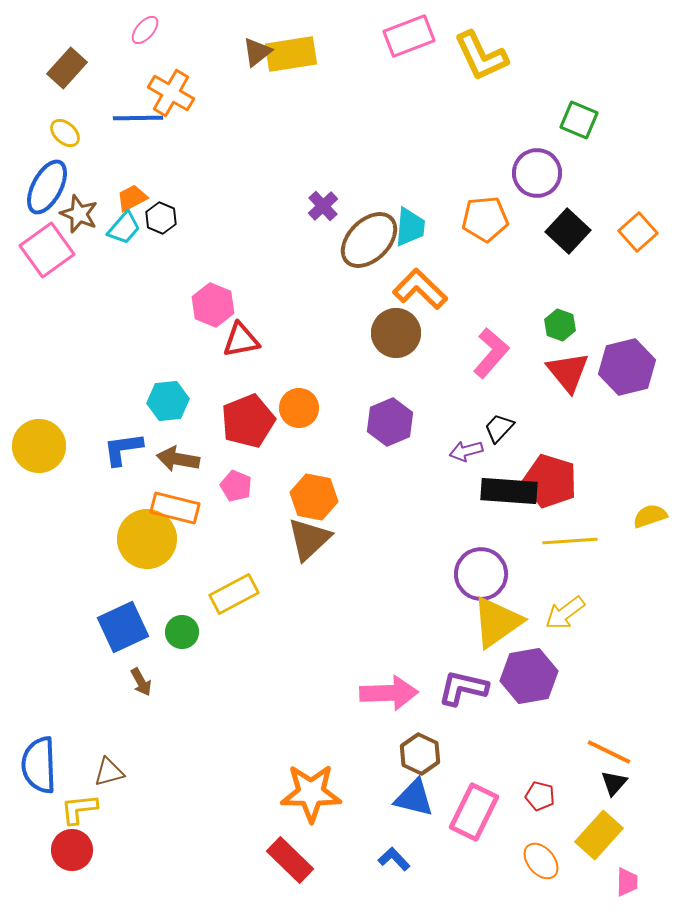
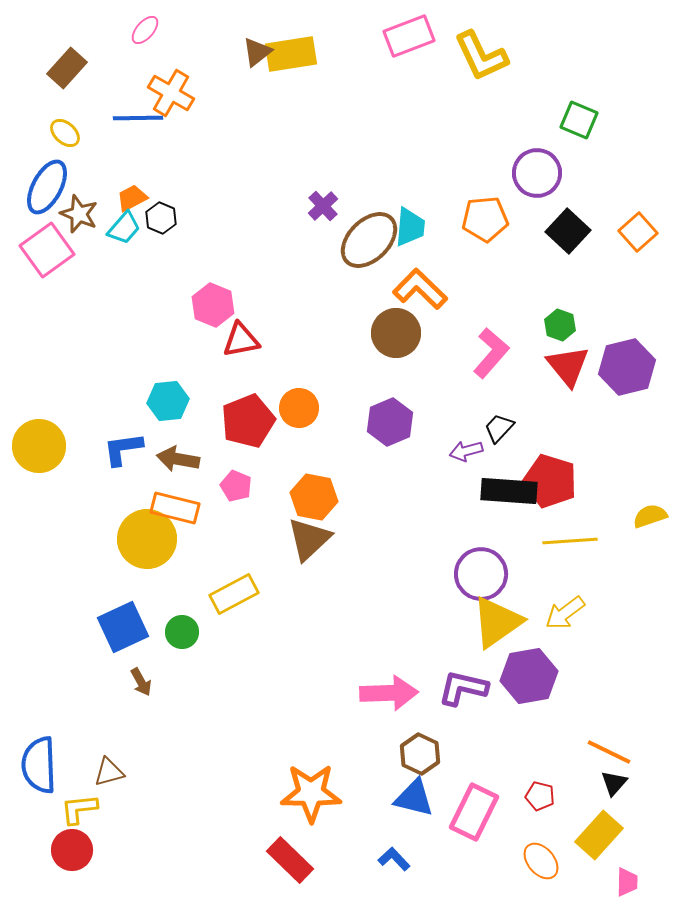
red triangle at (568, 372): moved 6 px up
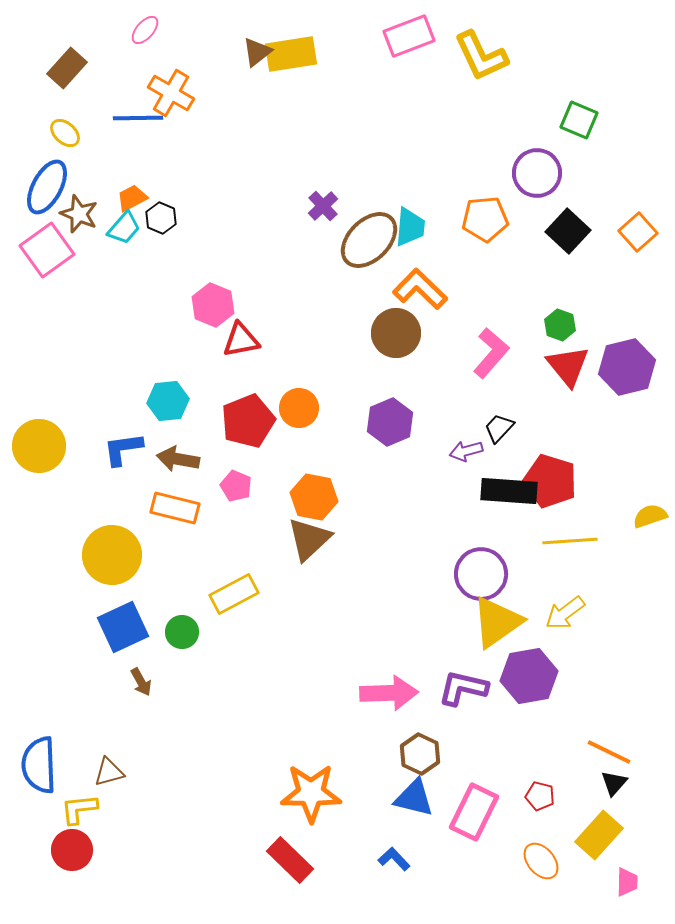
yellow circle at (147, 539): moved 35 px left, 16 px down
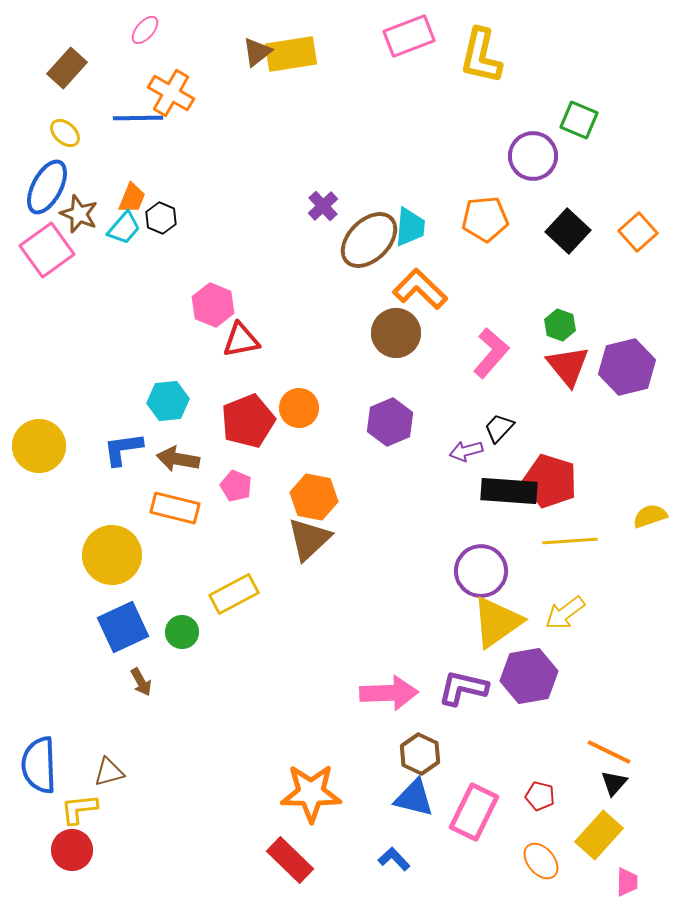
yellow L-shape at (481, 56): rotated 38 degrees clockwise
purple circle at (537, 173): moved 4 px left, 17 px up
orange trapezoid at (132, 198): rotated 140 degrees clockwise
purple circle at (481, 574): moved 3 px up
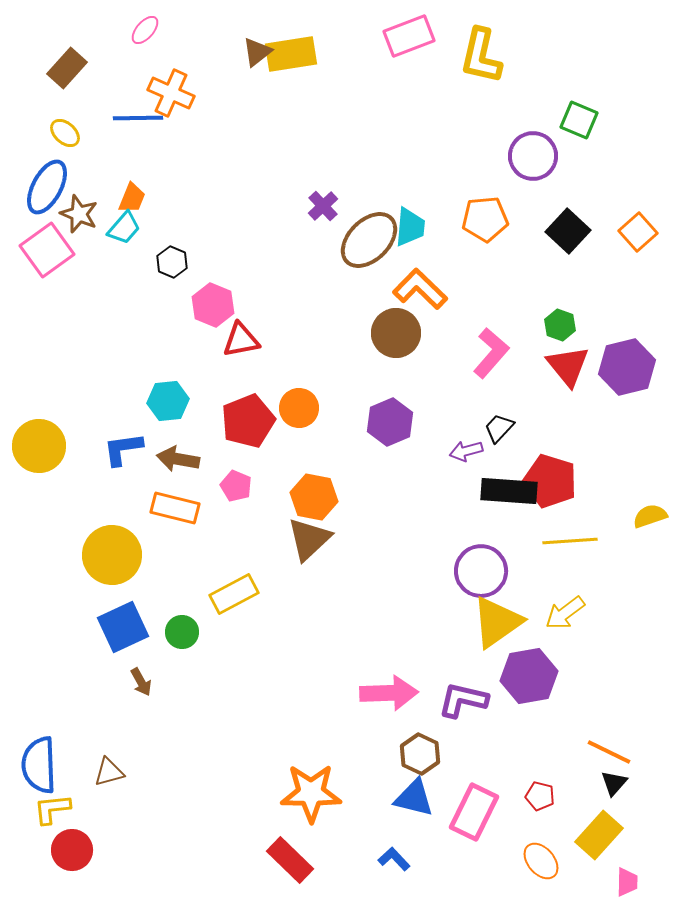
orange cross at (171, 93): rotated 6 degrees counterclockwise
black hexagon at (161, 218): moved 11 px right, 44 px down
purple L-shape at (463, 688): moved 12 px down
yellow L-shape at (79, 809): moved 27 px left
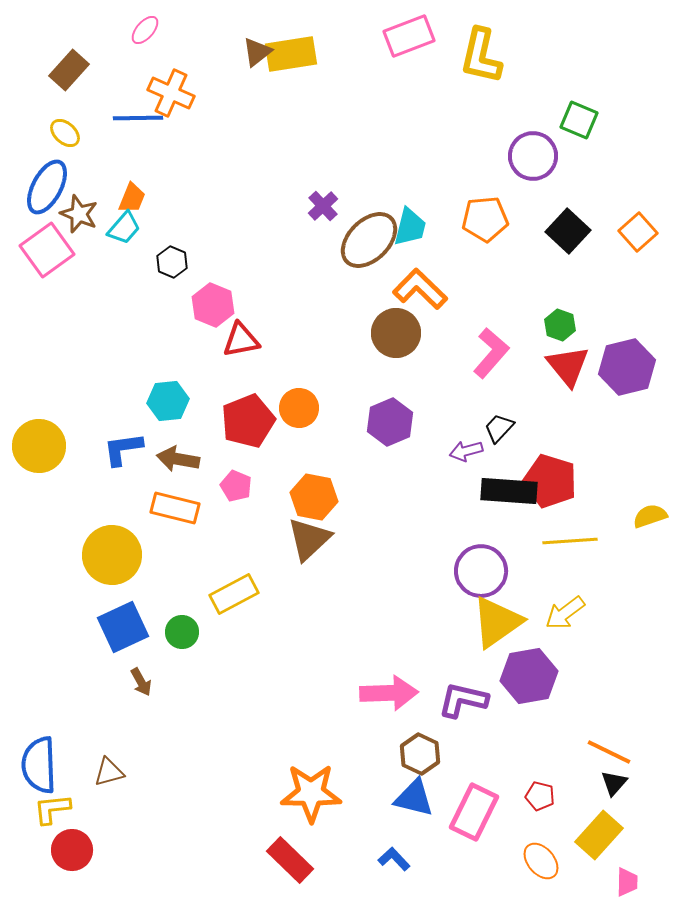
brown rectangle at (67, 68): moved 2 px right, 2 px down
cyan trapezoid at (410, 227): rotated 9 degrees clockwise
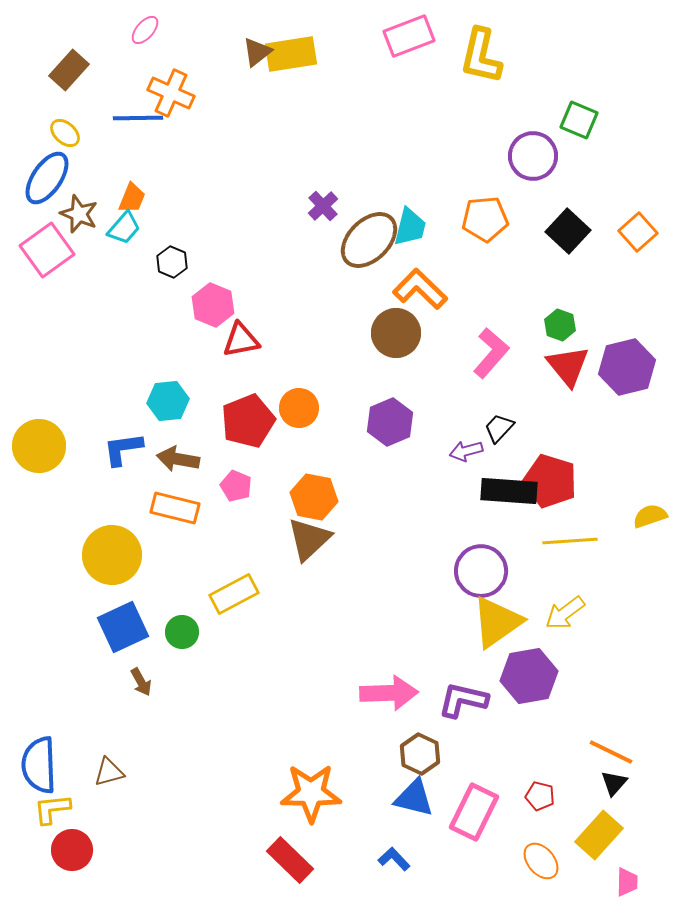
blue ellipse at (47, 187): moved 9 px up; rotated 6 degrees clockwise
orange line at (609, 752): moved 2 px right
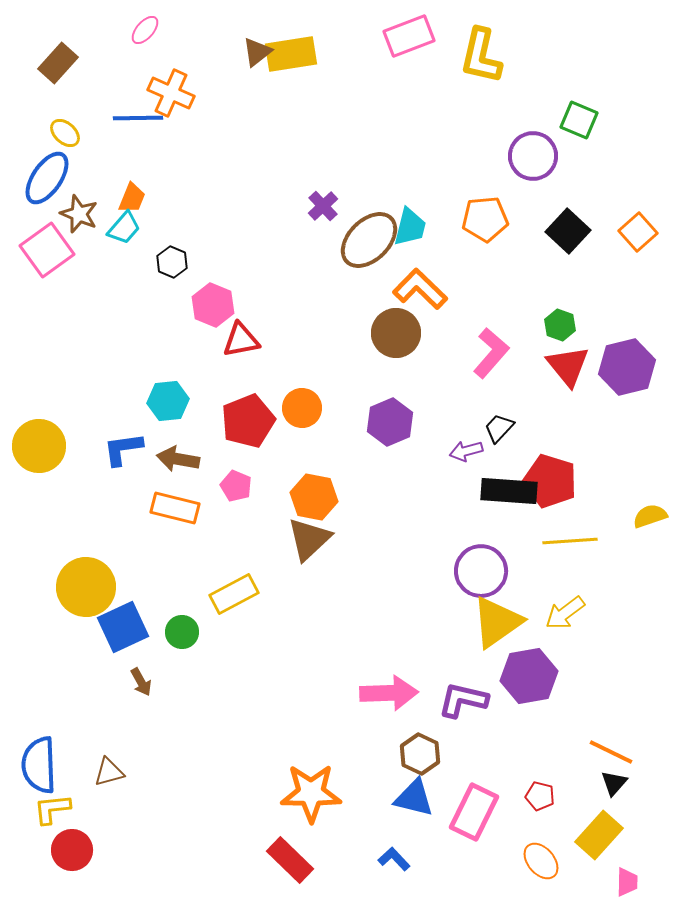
brown rectangle at (69, 70): moved 11 px left, 7 px up
orange circle at (299, 408): moved 3 px right
yellow circle at (112, 555): moved 26 px left, 32 px down
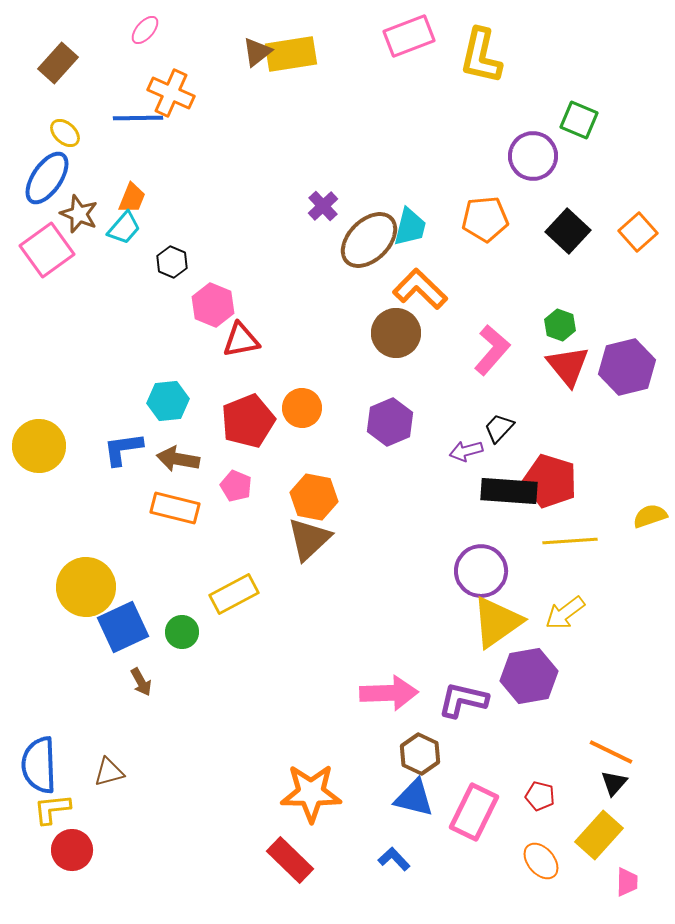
pink L-shape at (491, 353): moved 1 px right, 3 px up
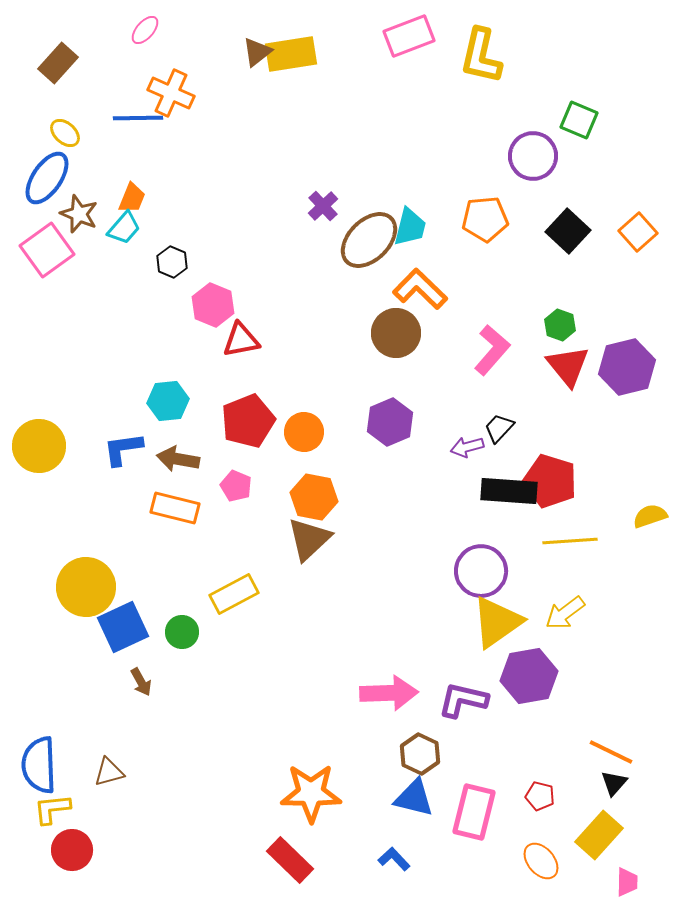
orange circle at (302, 408): moved 2 px right, 24 px down
purple arrow at (466, 451): moved 1 px right, 4 px up
pink rectangle at (474, 812): rotated 12 degrees counterclockwise
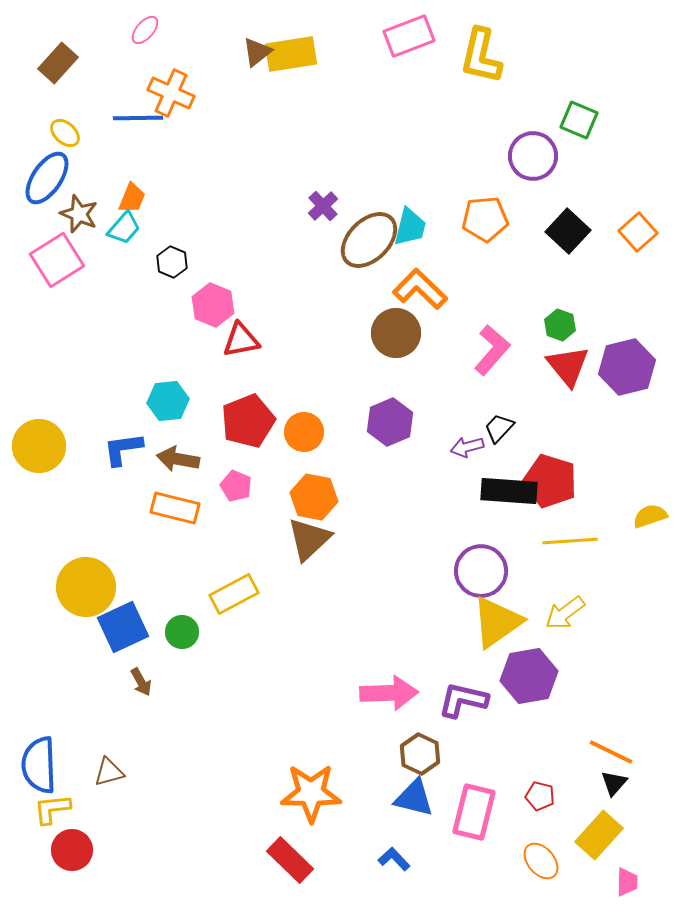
pink square at (47, 250): moved 10 px right, 10 px down; rotated 4 degrees clockwise
